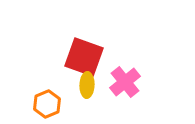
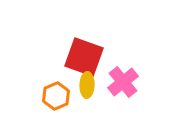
pink cross: moved 2 px left
orange hexagon: moved 9 px right, 8 px up
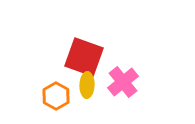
orange hexagon: rotated 8 degrees counterclockwise
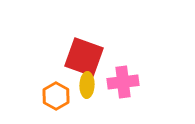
pink cross: rotated 32 degrees clockwise
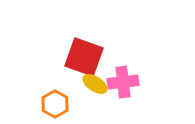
yellow ellipse: moved 8 px right, 1 px up; rotated 60 degrees counterclockwise
orange hexagon: moved 1 px left, 8 px down
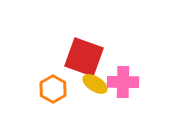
pink cross: rotated 8 degrees clockwise
orange hexagon: moved 2 px left, 15 px up
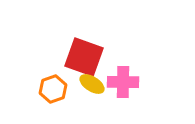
yellow ellipse: moved 3 px left
orange hexagon: rotated 12 degrees clockwise
